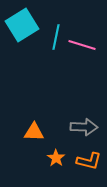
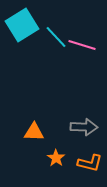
cyan line: rotated 55 degrees counterclockwise
orange L-shape: moved 1 px right, 2 px down
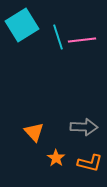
cyan line: moved 2 px right; rotated 25 degrees clockwise
pink line: moved 5 px up; rotated 24 degrees counterclockwise
orange triangle: rotated 45 degrees clockwise
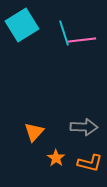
cyan line: moved 6 px right, 4 px up
orange triangle: rotated 25 degrees clockwise
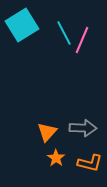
cyan line: rotated 10 degrees counterclockwise
pink line: rotated 60 degrees counterclockwise
gray arrow: moved 1 px left, 1 px down
orange triangle: moved 13 px right
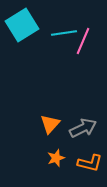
cyan line: rotated 70 degrees counterclockwise
pink line: moved 1 px right, 1 px down
gray arrow: rotated 28 degrees counterclockwise
orange triangle: moved 3 px right, 8 px up
orange star: rotated 18 degrees clockwise
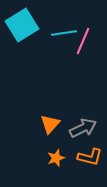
orange L-shape: moved 6 px up
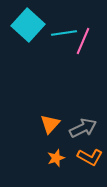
cyan square: moved 6 px right; rotated 16 degrees counterclockwise
orange L-shape: rotated 15 degrees clockwise
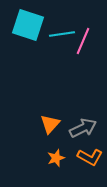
cyan square: rotated 24 degrees counterclockwise
cyan line: moved 2 px left, 1 px down
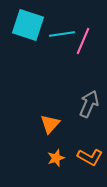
gray arrow: moved 6 px right, 24 px up; rotated 40 degrees counterclockwise
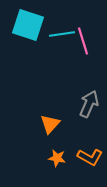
pink line: rotated 40 degrees counterclockwise
orange star: moved 1 px right; rotated 30 degrees clockwise
